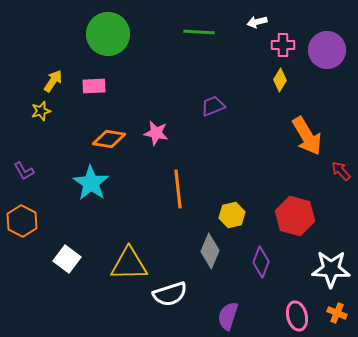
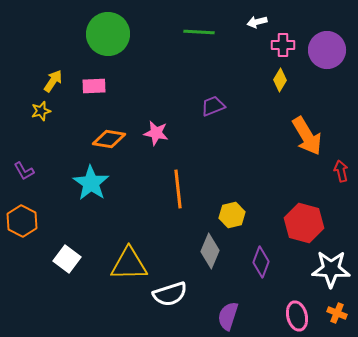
red arrow: rotated 30 degrees clockwise
red hexagon: moved 9 px right, 7 px down
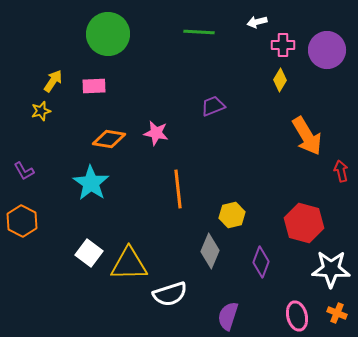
white square: moved 22 px right, 6 px up
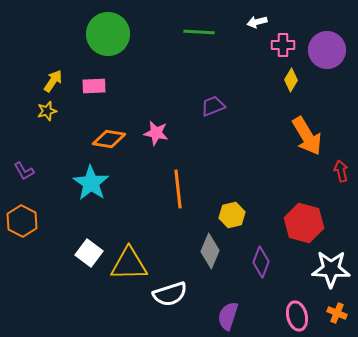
yellow diamond: moved 11 px right
yellow star: moved 6 px right
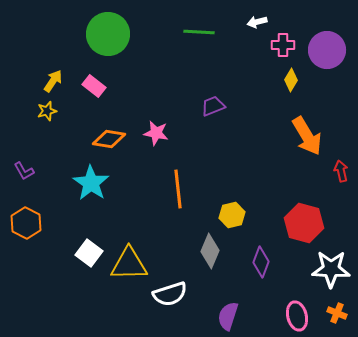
pink rectangle: rotated 40 degrees clockwise
orange hexagon: moved 4 px right, 2 px down
